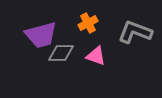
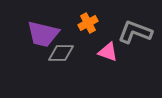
purple trapezoid: moved 2 px right, 1 px up; rotated 28 degrees clockwise
pink triangle: moved 12 px right, 4 px up
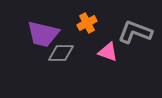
orange cross: moved 1 px left
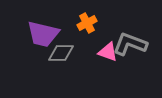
gray L-shape: moved 5 px left, 12 px down
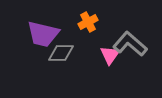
orange cross: moved 1 px right, 1 px up
gray L-shape: rotated 20 degrees clockwise
pink triangle: moved 2 px right, 3 px down; rotated 45 degrees clockwise
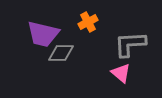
gray L-shape: rotated 44 degrees counterclockwise
pink triangle: moved 11 px right, 18 px down; rotated 25 degrees counterclockwise
